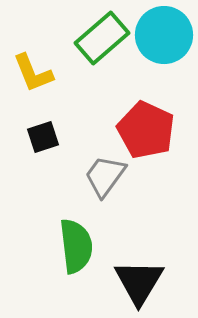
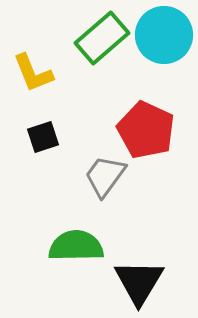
green semicircle: rotated 84 degrees counterclockwise
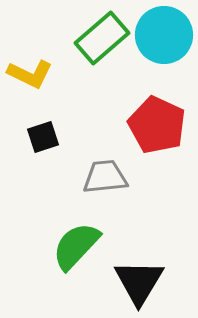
yellow L-shape: moved 3 px left, 1 px down; rotated 42 degrees counterclockwise
red pentagon: moved 11 px right, 5 px up
gray trapezoid: moved 1 px down; rotated 48 degrees clockwise
green semicircle: rotated 46 degrees counterclockwise
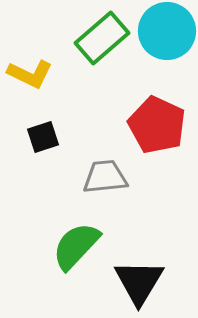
cyan circle: moved 3 px right, 4 px up
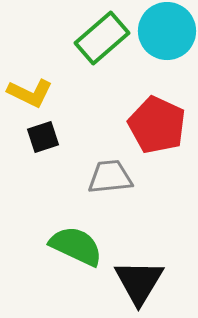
yellow L-shape: moved 19 px down
gray trapezoid: moved 5 px right
green semicircle: rotated 72 degrees clockwise
